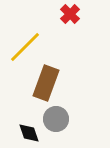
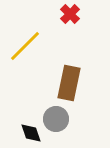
yellow line: moved 1 px up
brown rectangle: moved 23 px right; rotated 8 degrees counterclockwise
black diamond: moved 2 px right
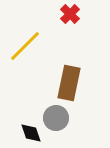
gray circle: moved 1 px up
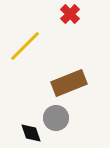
brown rectangle: rotated 56 degrees clockwise
